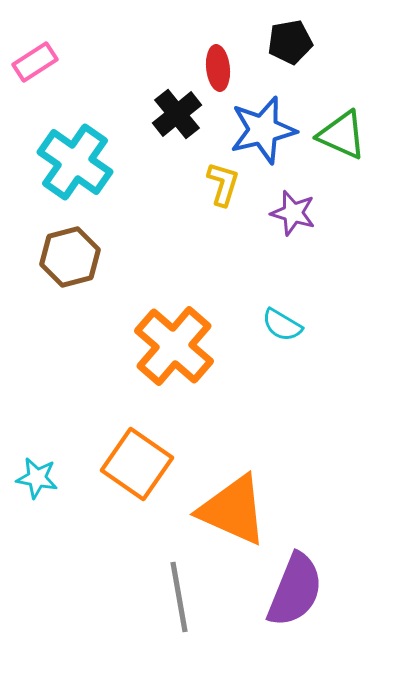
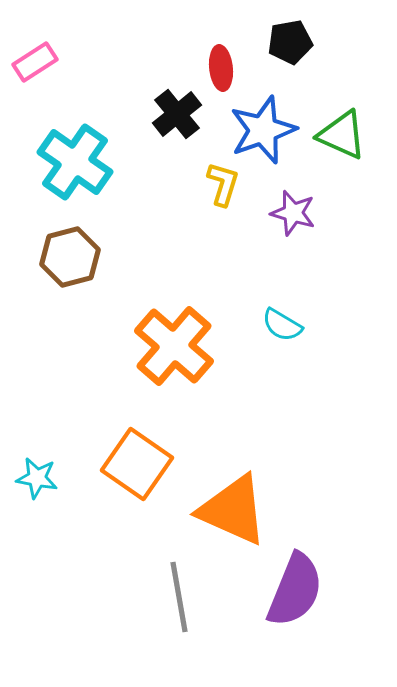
red ellipse: moved 3 px right
blue star: rotated 6 degrees counterclockwise
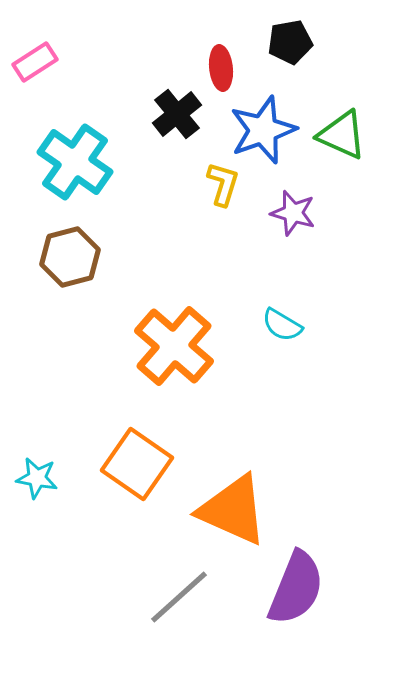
purple semicircle: moved 1 px right, 2 px up
gray line: rotated 58 degrees clockwise
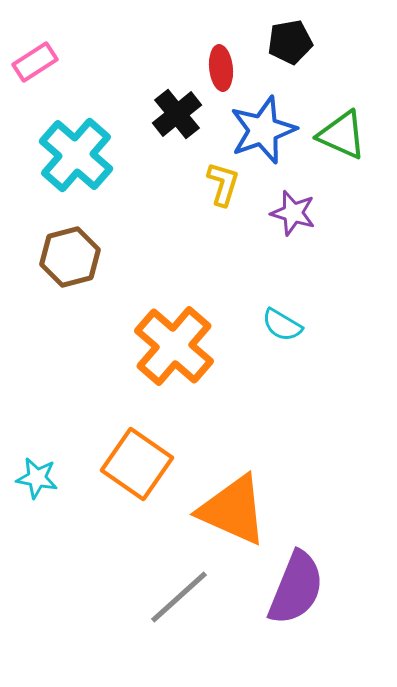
cyan cross: moved 1 px right, 7 px up; rotated 6 degrees clockwise
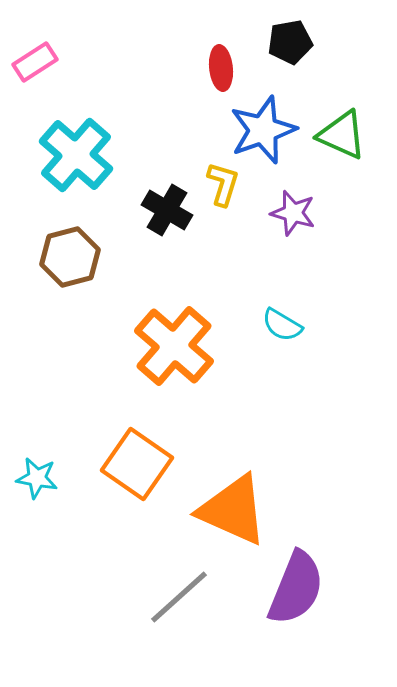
black cross: moved 10 px left, 96 px down; rotated 21 degrees counterclockwise
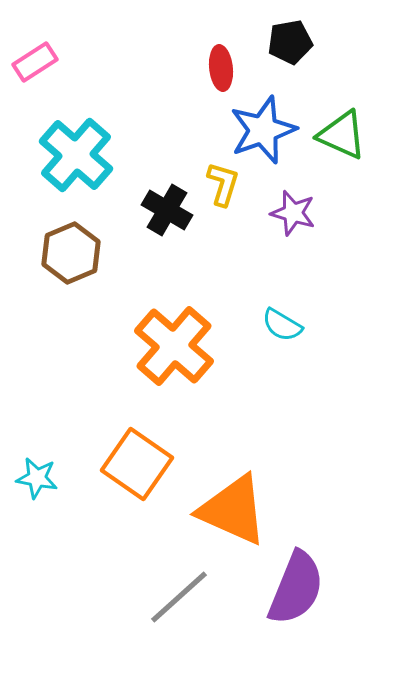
brown hexagon: moved 1 px right, 4 px up; rotated 8 degrees counterclockwise
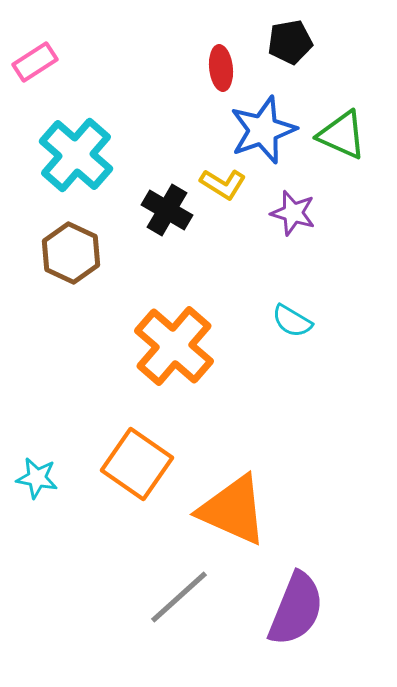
yellow L-shape: rotated 105 degrees clockwise
brown hexagon: rotated 12 degrees counterclockwise
cyan semicircle: moved 10 px right, 4 px up
purple semicircle: moved 21 px down
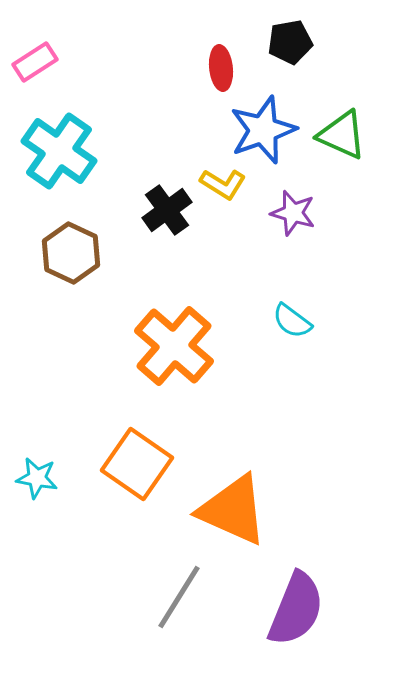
cyan cross: moved 17 px left, 4 px up; rotated 6 degrees counterclockwise
black cross: rotated 24 degrees clockwise
cyan semicircle: rotated 6 degrees clockwise
gray line: rotated 16 degrees counterclockwise
